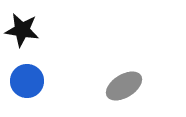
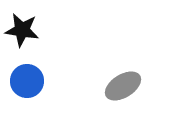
gray ellipse: moved 1 px left
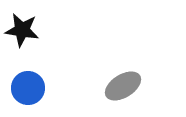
blue circle: moved 1 px right, 7 px down
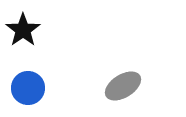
black star: moved 1 px right; rotated 28 degrees clockwise
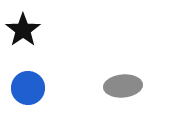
gray ellipse: rotated 27 degrees clockwise
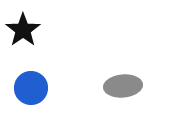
blue circle: moved 3 px right
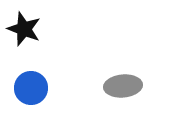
black star: moved 1 px right, 1 px up; rotated 16 degrees counterclockwise
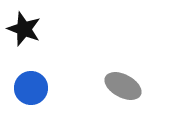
gray ellipse: rotated 33 degrees clockwise
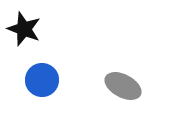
blue circle: moved 11 px right, 8 px up
